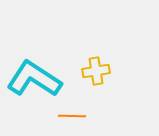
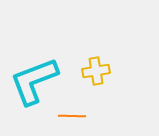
cyan L-shape: moved 2 px down; rotated 54 degrees counterclockwise
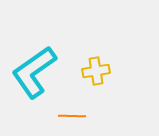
cyan L-shape: moved 9 px up; rotated 14 degrees counterclockwise
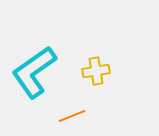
orange line: rotated 24 degrees counterclockwise
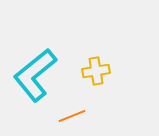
cyan L-shape: moved 1 px right, 3 px down; rotated 4 degrees counterclockwise
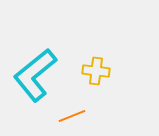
yellow cross: rotated 16 degrees clockwise
